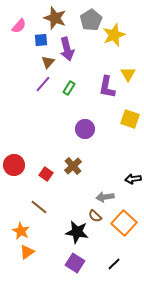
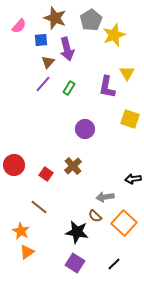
yellow triangle: moved 1 px left, 1 px up
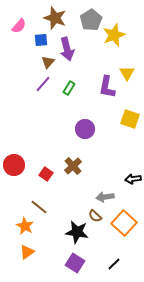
orange star: moved 4 px right, 5 px up
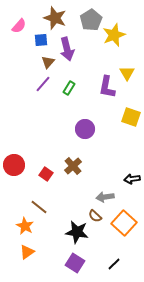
yellow square: moved 1 px right, 2 px up
black arrow: moved 1 px left
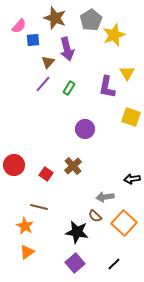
blue square: moved 8 px left
brown line: rotated 24 degrees counterclockwise
purple square: rotated 18 degrees clockwise
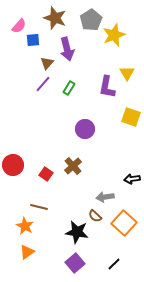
brown triangle: moved 1 px left, 1 px down
red circle: moved 1 px left
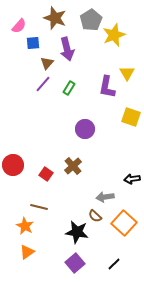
blue square: moved 3 px down
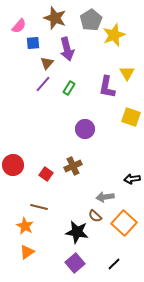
brown cross: rotated 18 degrees clockwise
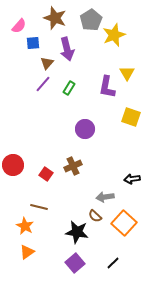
black line: moved 1 px left, 1 px up
